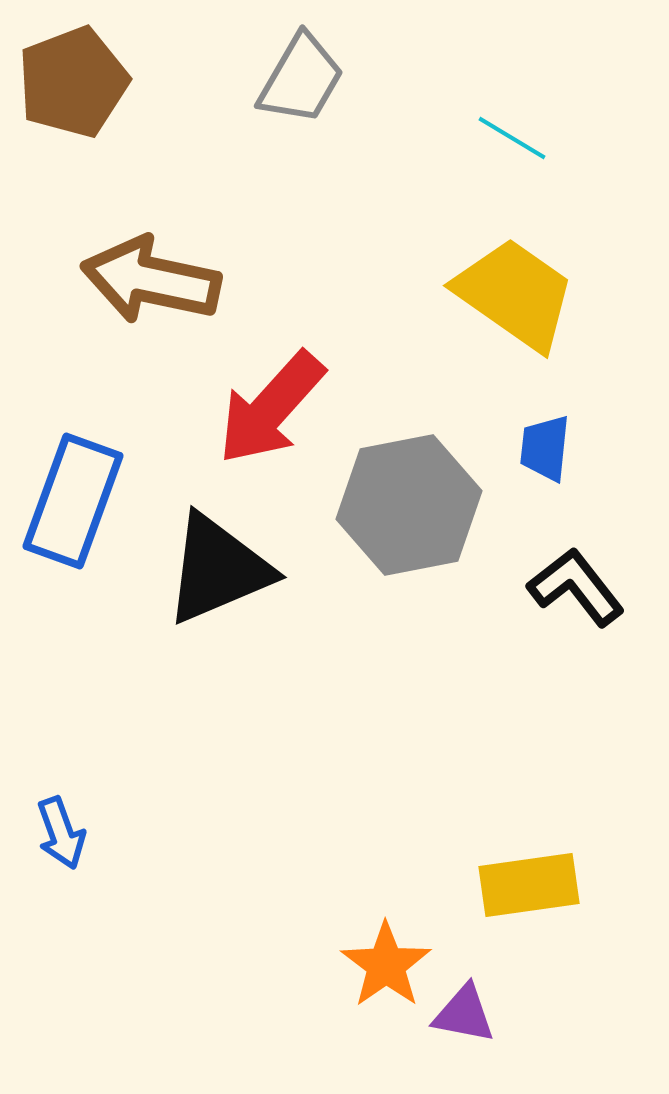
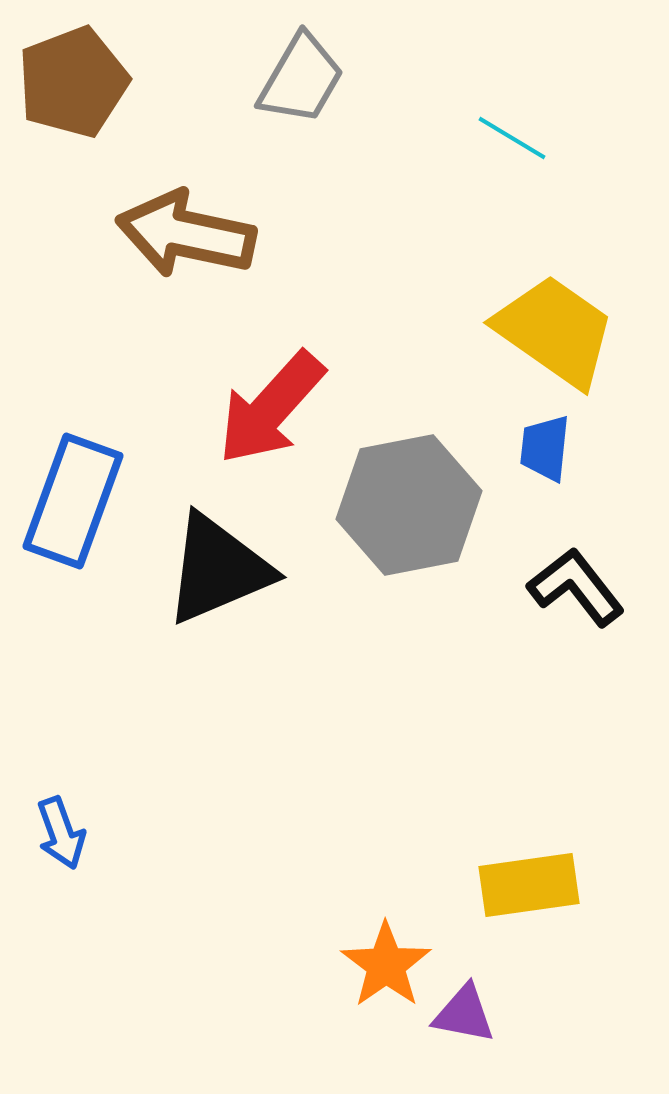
brown arrow: moved 35 px right, 46 px up
yellow trapezoid: moved 40 px right, 37 px down
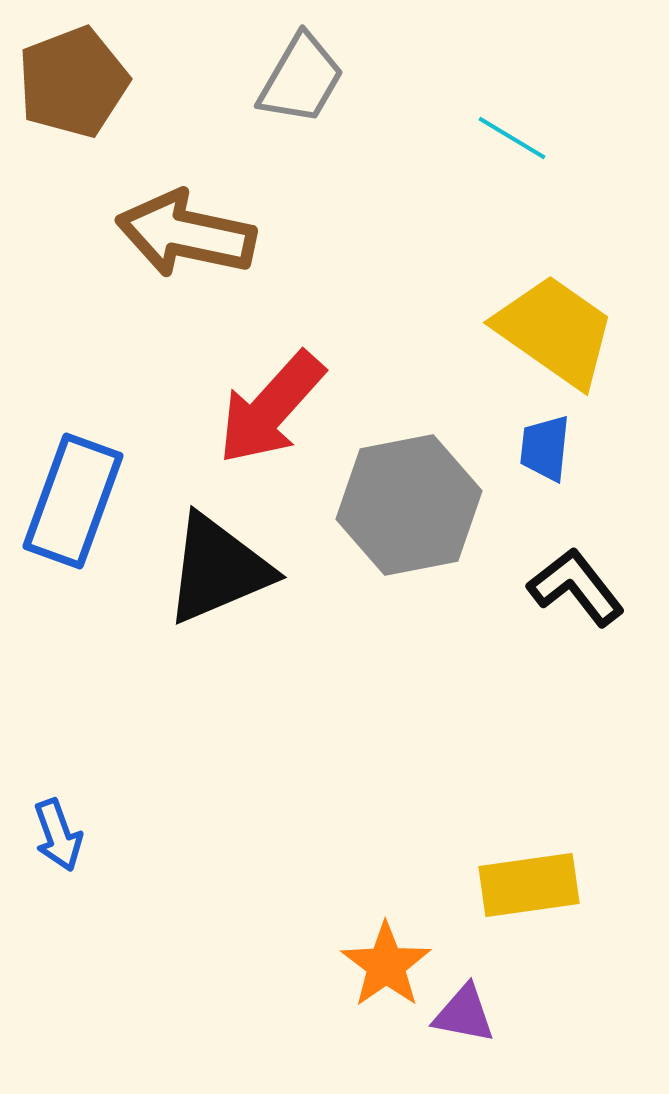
blue arrow: moved 3 px left, 2 px down
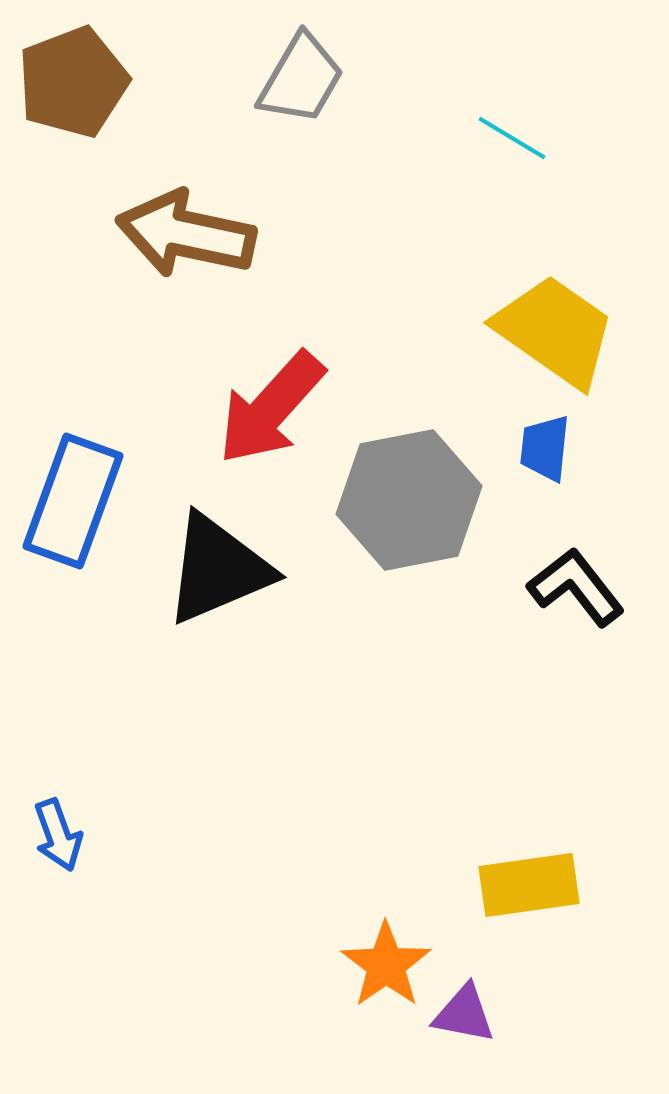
gray hexagon: moved 5 px up
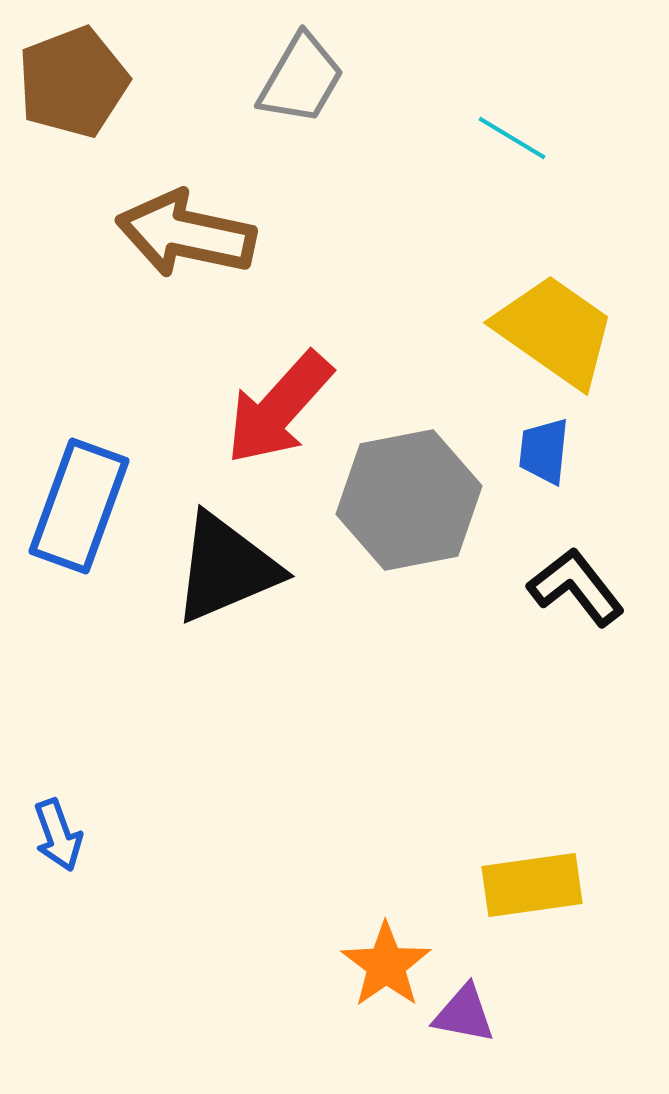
red arrow: moved 8 px right
blue trapezoid: moved 1 px left, 3 px down
blue rectangle: moved 6 px right, 5 px down
black triangle: moved 8 px right, 1 px up
yellow rectangle: moved 3 px right
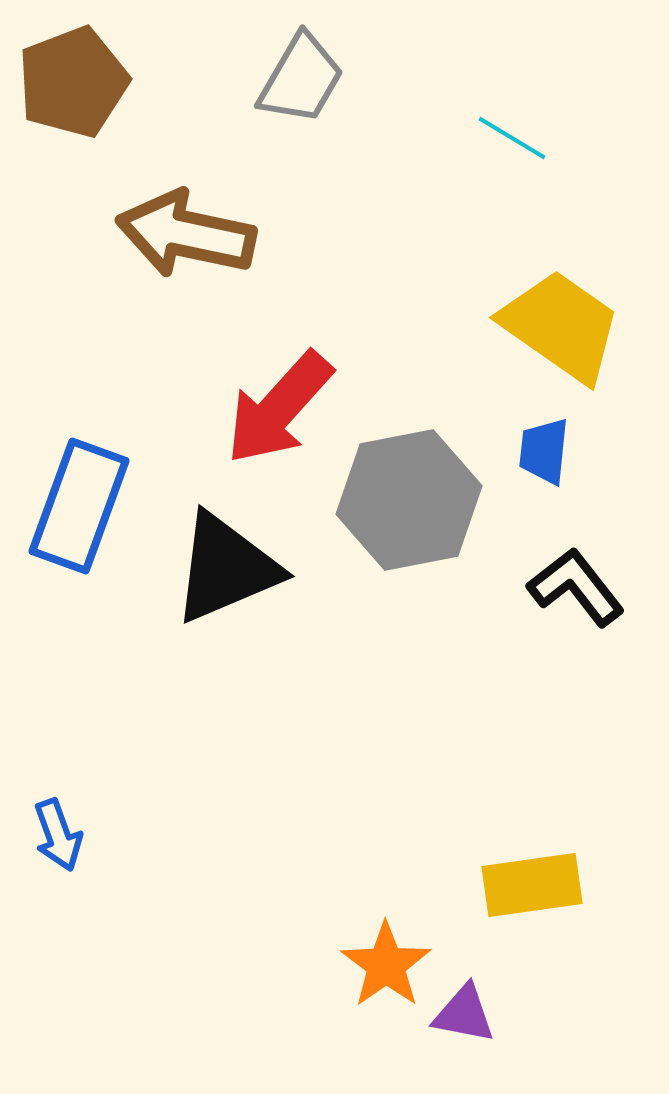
yellow trapezoid: moved 6 px right, 5 px up
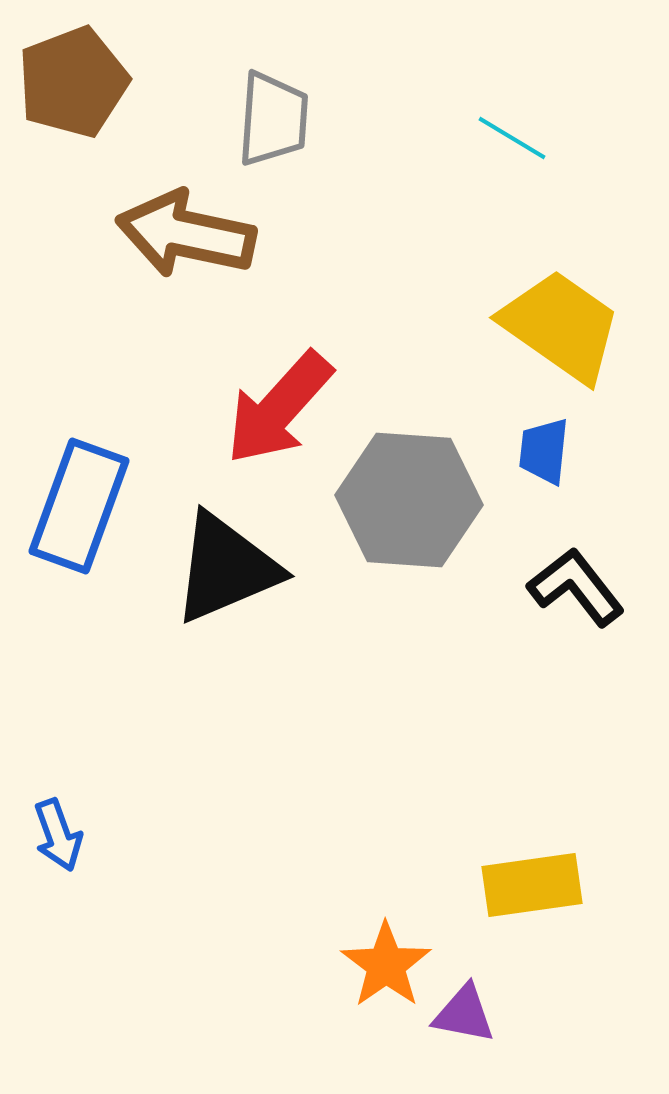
gray trapezoid: moved 28 px left, 40 px down; rotated 26 degrees counterclockwise
gray hexagon: rotated 15 degrees clockwise
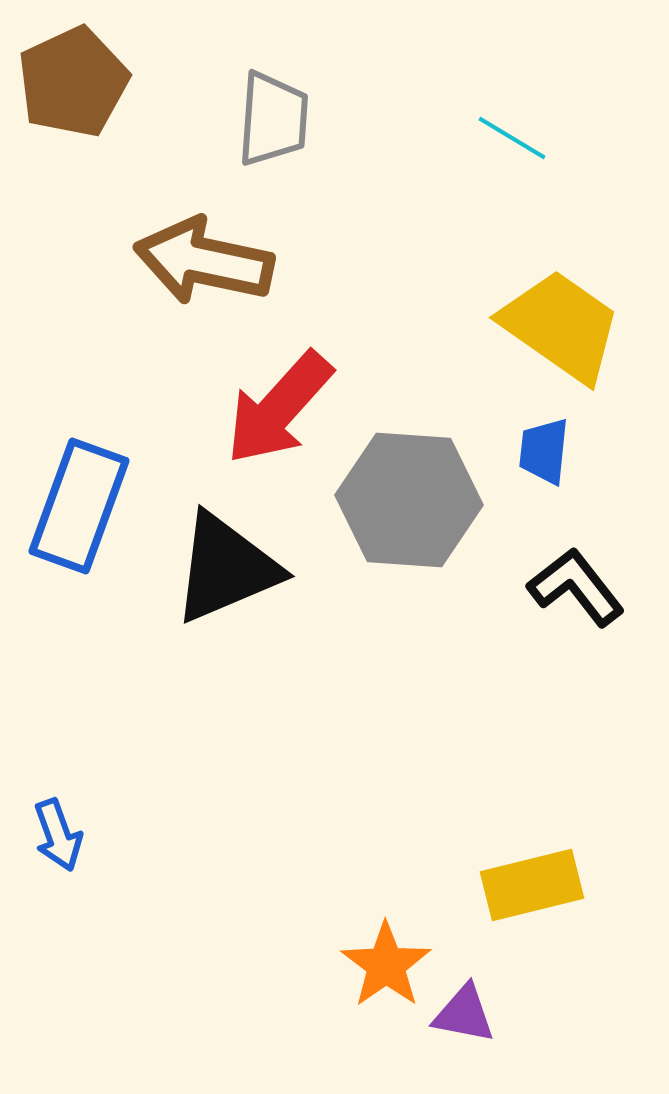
brown pentagon: rotated 4 degrees counterclockwise
brown arrow: moved 18 px right, 27 px down
yellow rectangle: rotated 6 degrees counterclockwise
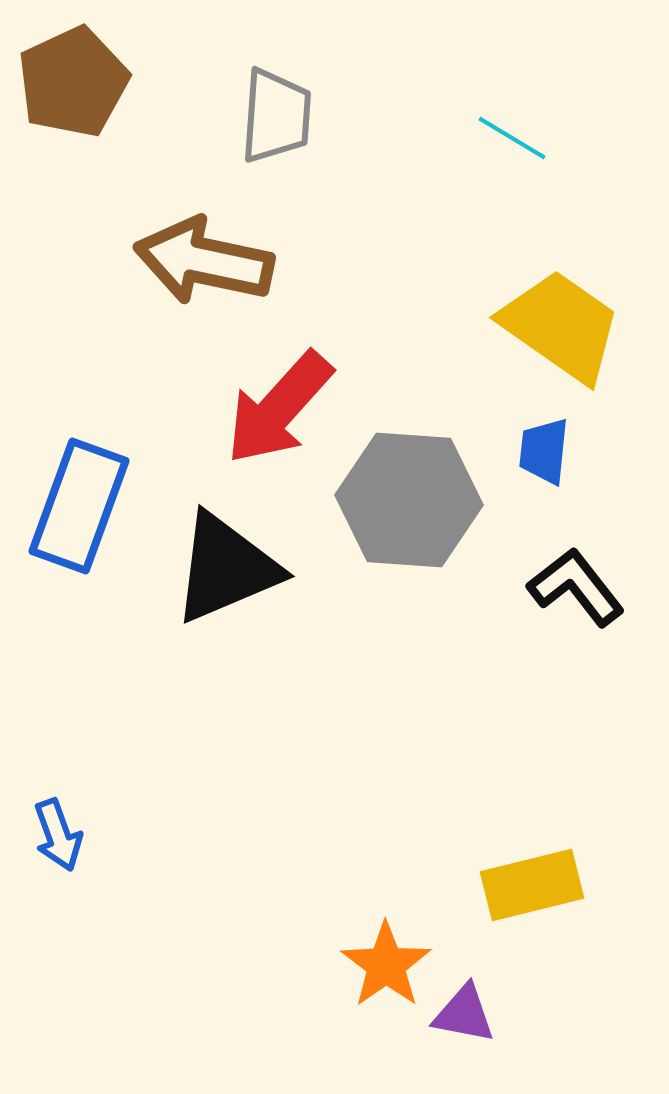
gray trapezoid: moved 3 px right, 3 px up
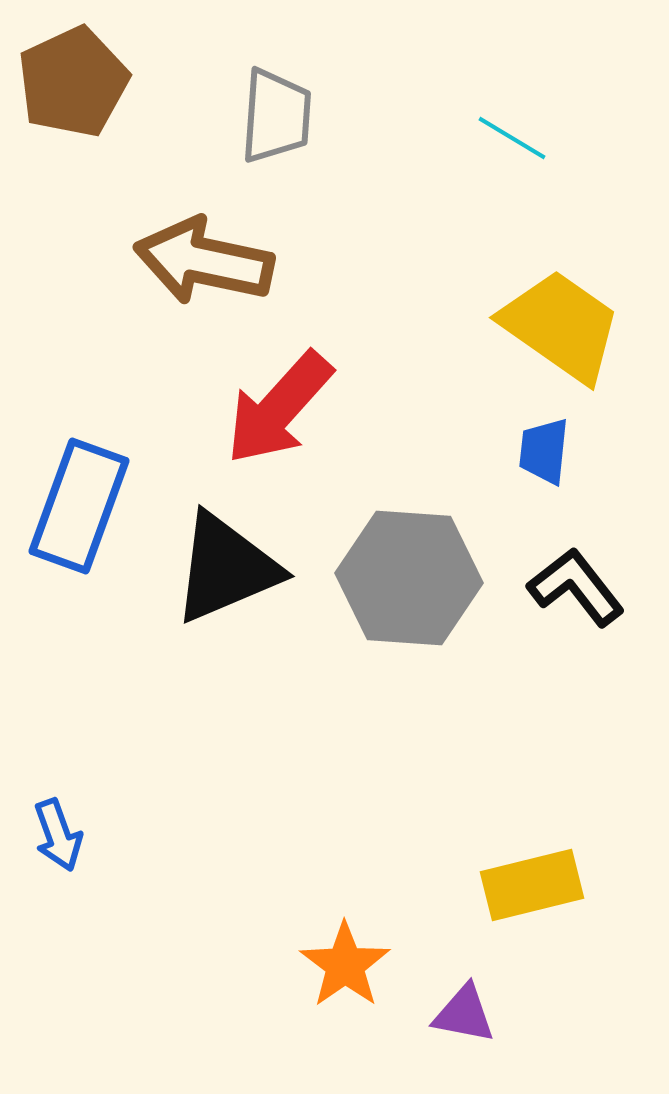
gray hexagon: moved 78 px down
orange star: moved 41 px left
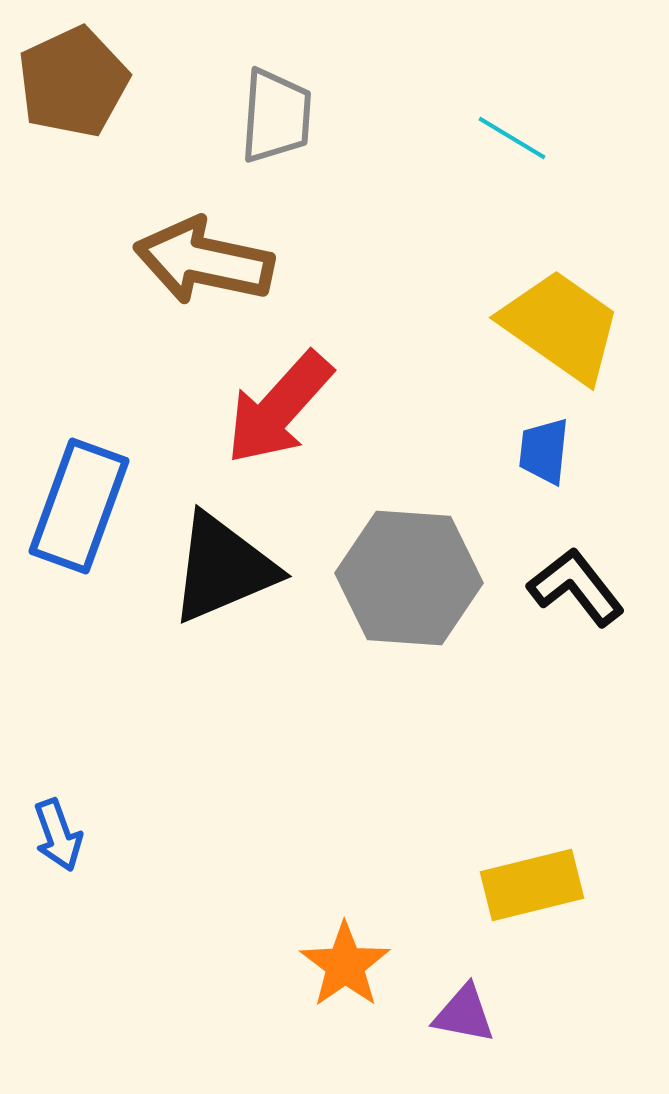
black triangle: moved 3 px left
